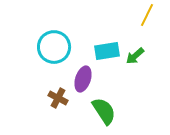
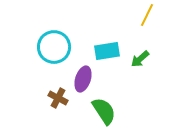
green arrow: moved 5 px right, 3 px down
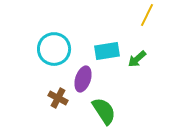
cyan circle: moved 2 px down
green arrow: moved 3 px left
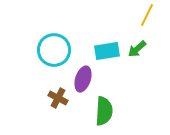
cyan circle: moved 1 px down
green arrow: moved 10 px up
green semicircle: rotated 36 degrees clockwise
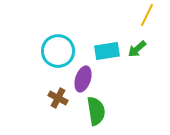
cyan circle: moved 4 px right, 1 px down
green semicircle: moved 8 px left; rotated 12 degrees counterclockwise
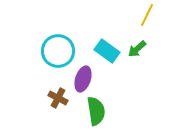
cyan rectangle: rotated 45 degrees clockwise
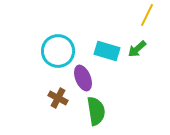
cyan rectangle: rotated 20 degrees counterclockwise
purple ellipse: moved 1 px up; rotated 40 degrees counterclockwise
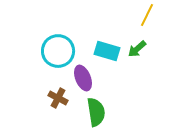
green semicircle: moved 1 px down
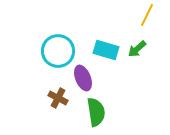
cyan rectangle: moved 1 px left, 1 px up
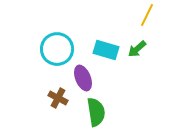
cyan circle: moved 1 px left, 2 px up
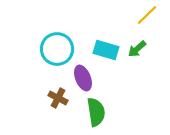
yellow line: rotated 20 degrees clockwise
